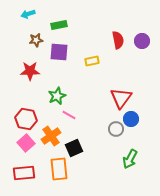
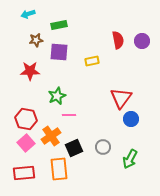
pink line: rotated 32 degrees counterclockwise
gray circle: moved 13 px left, 18 px down
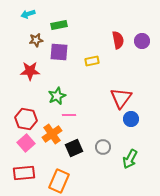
orange cross: moved 1 px right, 2 px up
orange rectangle: moved 12 px down; rotated 30 degrees clockwise
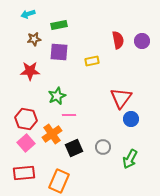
brown star: moved 2 px left, 1 px up
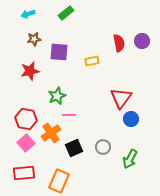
green rectangle: moved 7 px right, 12 px up; rotated 28 degrees counterclockwise
red semicircle: moved 1 px right, 3 px down
red star: rotated 12 degrees counterclockwise
orange cross: moved 1 px left, 1 px up
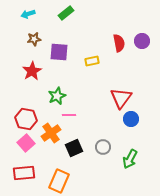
red star: moved 2 px right; rotated 18 degrees counterclockwise
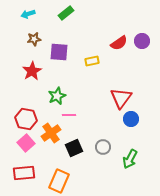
red semicircle: rotated 66 degrees clockwise
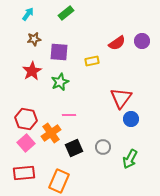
cyan arrow: rotated 144 degrees clockwise
red semicircle: moved 2 px left
green star: moved 3 px right, 14 px up
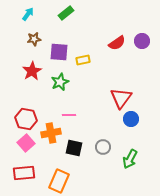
yellow rectangle: moved 9 px left, 1 px up
orange cross: rotated 24 degrees clockwise
black square: rotated 36 degrees clockwise
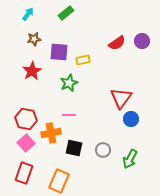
green star: moved 9 px right, 1 px down
gray circle: moved 3 px down
red rectangle: rotated 65 degrees counterclockwise
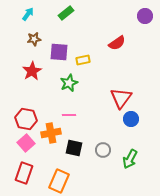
purple circle: moved 3 px right, 25 px up
